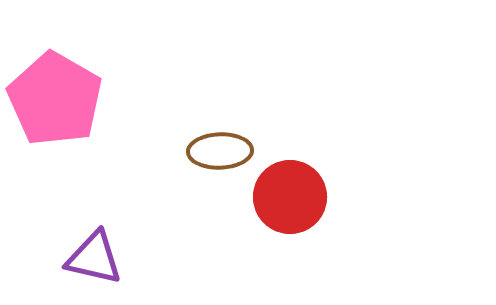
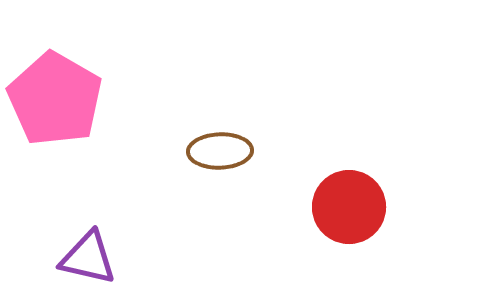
red circle: moved 59 px right, 10 px down
purple triangle: moved 6 px left
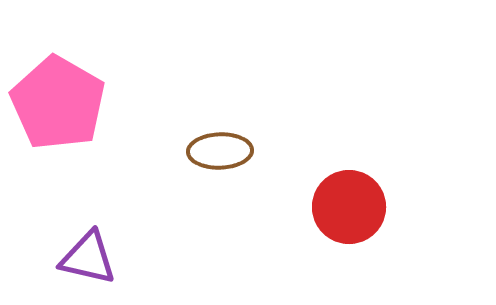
pink pentagon: moved 3 px right, 4 px down
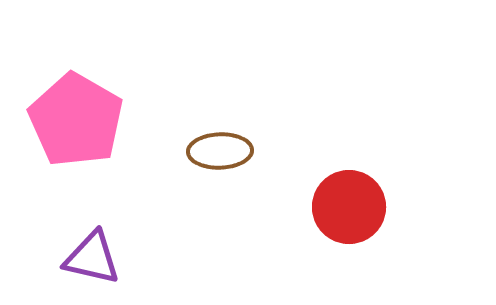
pink pentagon: moved 18 px right, 17 px down
purple triangle: moved 4 px right
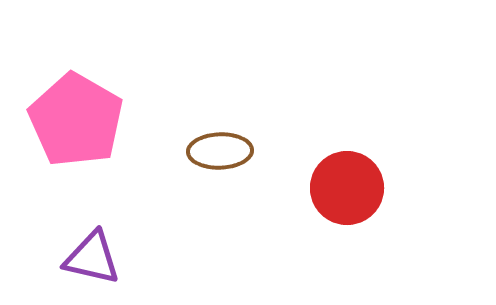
red circle: moved 2 px left, 19 px up
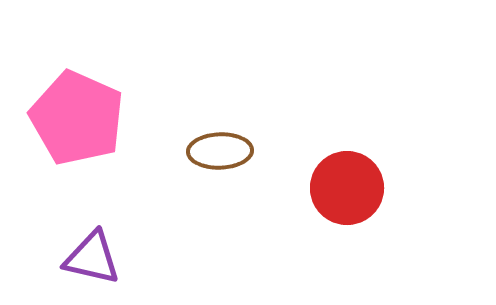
pink pentagon: moved 1 px right, 2 px up; rotated 6 degrees counterclockwise
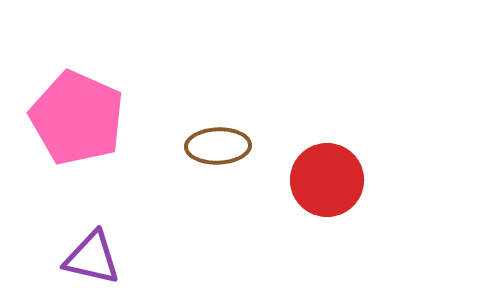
brown ellipse: moved 2 px left, 5 px up
red circle: moved 20 px left, 8 px up
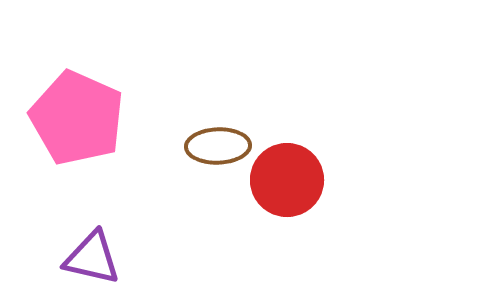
red circle: moved 40 px left
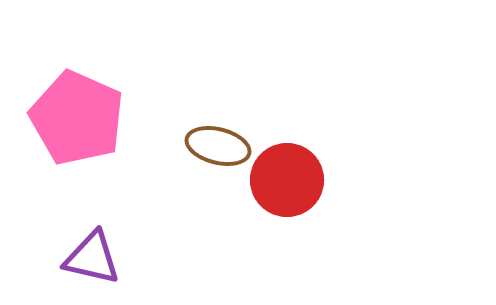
brown ellipse: rotated 16 degrees clockwise
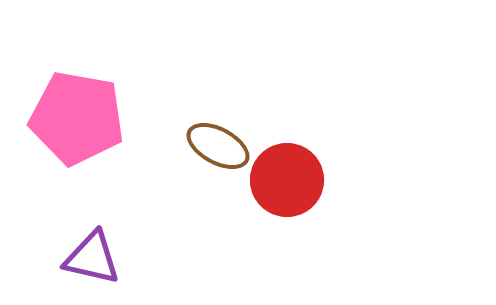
pink pentagon: rotated 14 degrees counterclockwise
brown ellipse: rotated 14 degrees clockwise
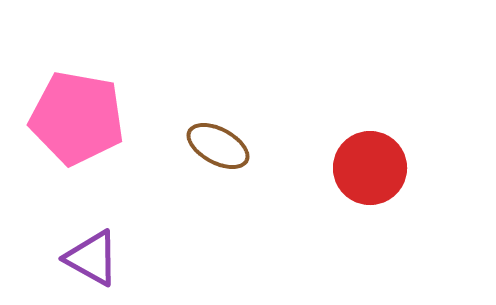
red circle: moved 83 px right, 12 px up
purple triangle: rotated 16 degrees clockwise
